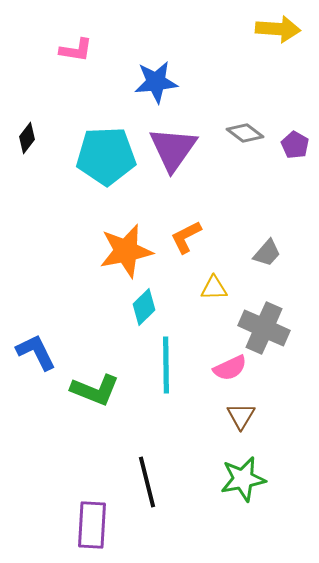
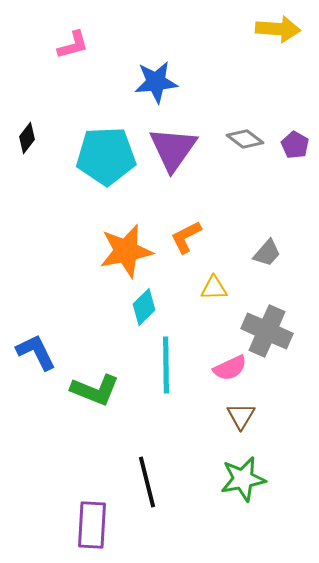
pink L-shape: moved 3 px left, 5 px up; rotated 24 degrees counterclockwise
gray diamond: moved 6 px down
gray cross: moved 3 px right, 3 px down
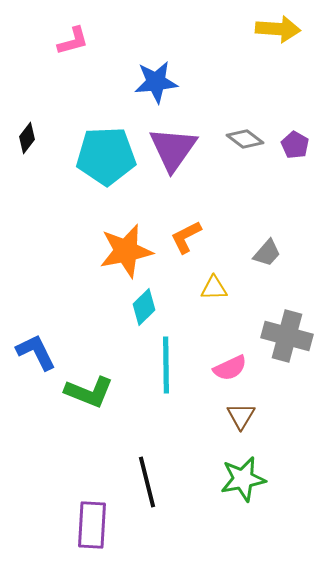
pink L-shape: moved 4 px up
gray cross: moved 20 px right, 5 px down; rotated 9 degrees counterclockwise
green L-shape: moved 6 px left, 2 px down
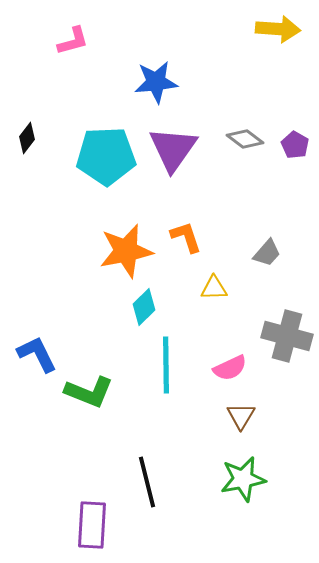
orange L-shape: rotated 99 degrees clockwise
blue L-shape: moved 1 px right, 2 px down
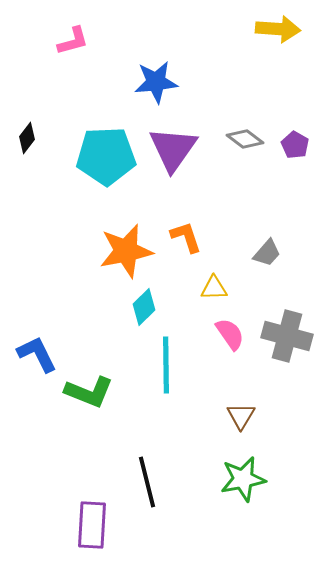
pink semicircle: moved 34 px up; rotated 100 degrees counterclockwise
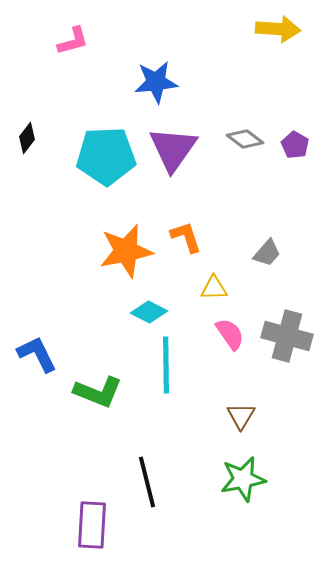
cyan diamond: moved 5 px right, 5 px down; rotated 72 degrees clockwise
green L-shape: moved 9 px right
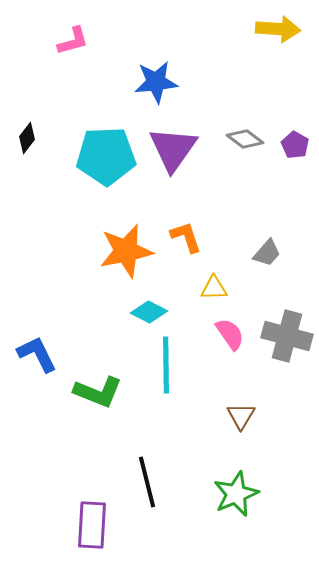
green star: moved 7 px left, 15 px down; rotated 12 degrees counterclockwise
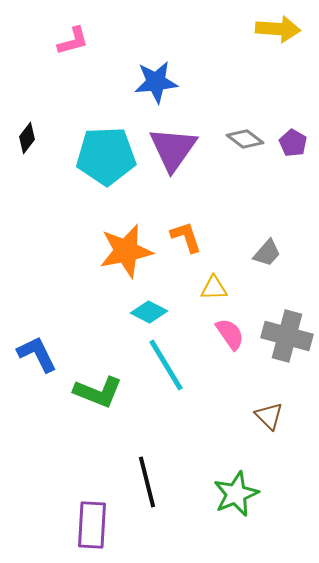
purple pentagon: moved 2 px left, 2 px up
cyan line: rotated 30 degrees counterclockwise
brown triangle: moved 28 px right; rotated 16 degrees counterclockwise
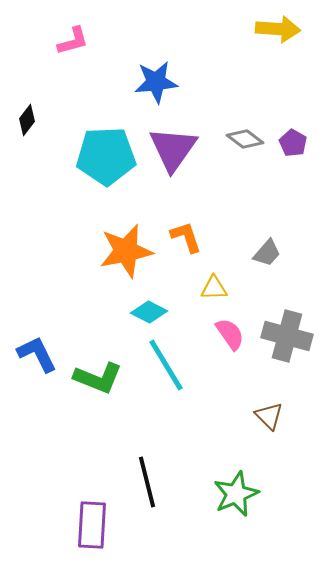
black diamond: moved 18 px up
green L-shape: moved 14 px up
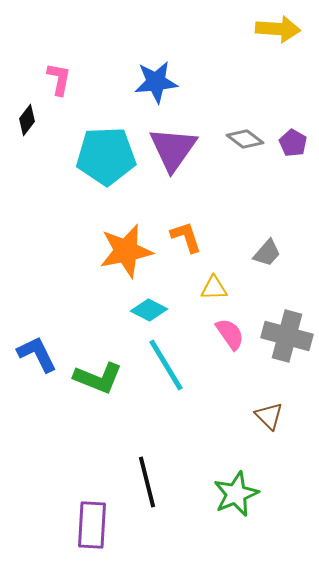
pink L-shape: moved 14 px left, 38 px down; rotated 64 degrees counterclockwise
cyan diamond: moved 2 px up
